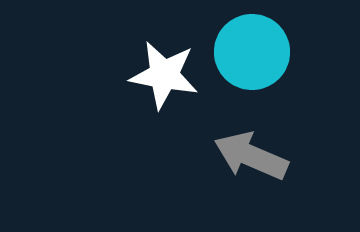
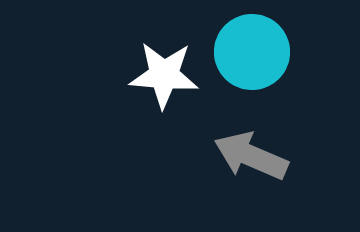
white star: rotated 6 degrees counterclockwise
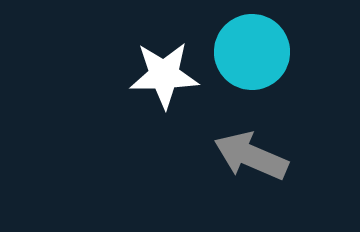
white star: rotated 6 degrees counterclockwise
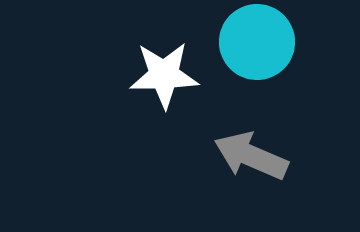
cyan circle: moved 5 px right, 10 px up
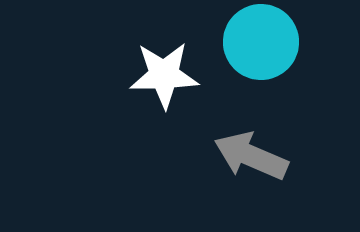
cyan circle: moved 4 px right
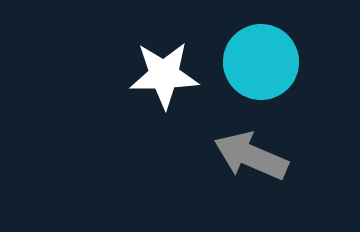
cyan circle: moved 20 px down
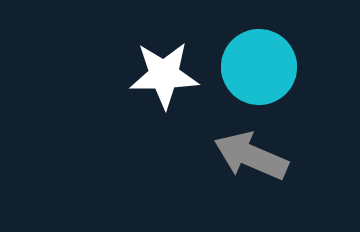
cyan circle: moved 2 px left, 5 px down
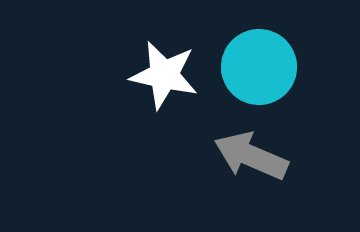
white star: rotated 14 degrees clockwise
